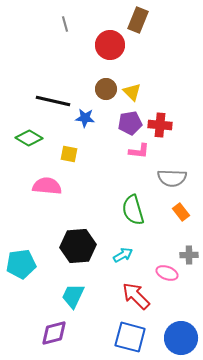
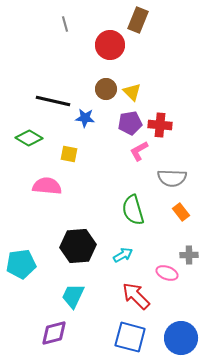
pink L-shape: rotated 145 degrees clockwise
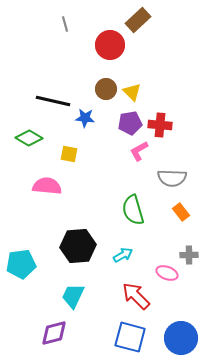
brown rectangle: rotated 25 degrees clockwise
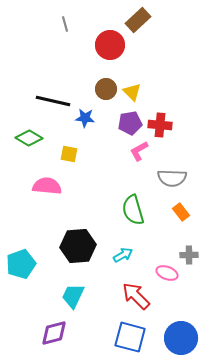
cyan pentagon: rotated 12 degrees counterclockwise
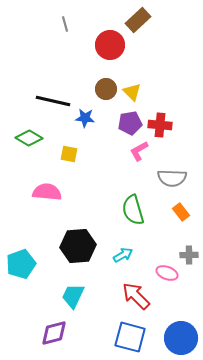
pink semicircle: moved 6 px down
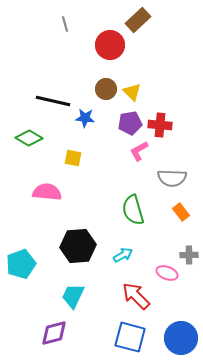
yellow square: moved 4 px right, 4 px down
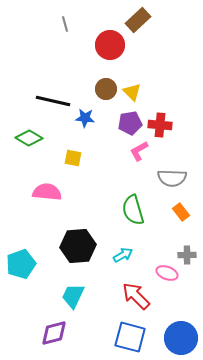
gray cross: moved 2 px left
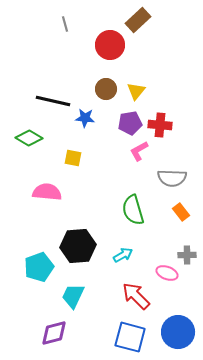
yellow triangle: moved 4 px right, 1 px up; rotated 24 degrees clockwise
cyan pentagon: moved 18 px right, 3 px down
blue circle: moved 3 px left, 6 px up
